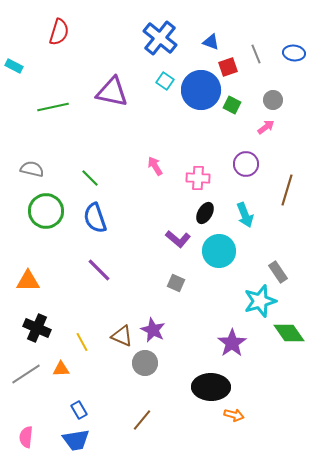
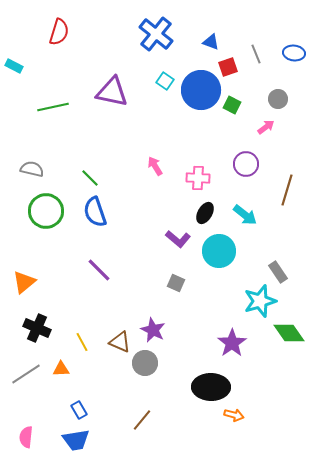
blue cross at (160, 38): moved 4 px left, 4 px up
gray circle at (273, 100): moved 5 px right, 1 px up
cyan arrow at (245, 215): rotated 30 degrees counterclockwise
blue semicircle at (95, 218): moved 6 px up
orange triangle at (28, 281): moved 4 px left, 1 px down; rotated 40 degrees counterclockwise
brown triangle at (122, 336): moved 2 px left, 6 px down
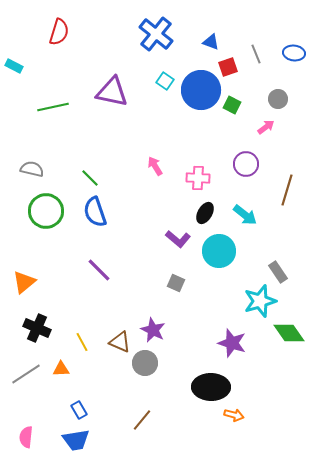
purple star at (232, 343): rotated 20 degrees counterclockwise
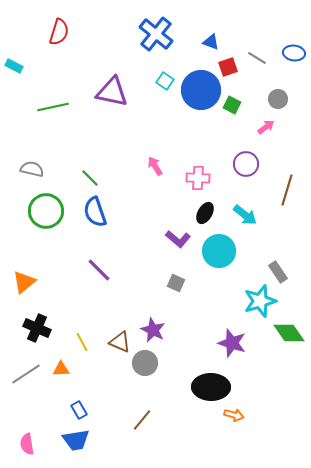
gray line at (256, 54): moved 1 px right, 4 px down; rotated 36 degrees counterclockwise
pink semicircle at (26, 437): moved 1 px right, 7 px down; rotated 15 degrees counterclockwise
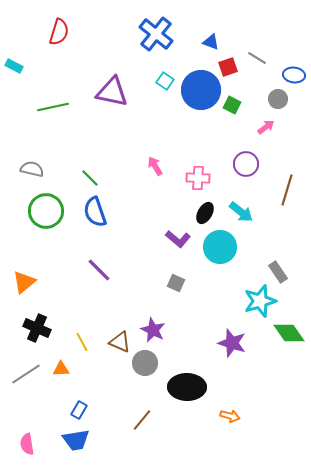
blue ellipse at (294, 53): moved 22 px down
cyan arrow at (245, 215): moved 4 px left, 3 px up
cyan circle at (219, 251): moved 1 px right, 4 px up
black ellipse at (211, 387): moved 24 px left
blue rectangle at (79, 410): rotated 60 degrees clockwise
orange arrow at (234, 415): moved 4 px left, 1 px down
